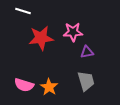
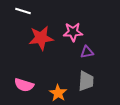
gray trapezoid: rotated 20 degrees clockwise
orange star: moved 9 px right, 6 px down
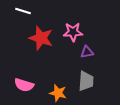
red star: rotated 25 degrees clockwise
orange star: rotated 18 degrees counterclockwise
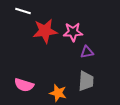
red star: moved 4 px right, 7 px up; rotated 25 degrees counterclockwise
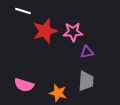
red star: rotated 10 degrees counterclockwise
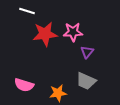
white line: moved 4 px right
red star: moved 3 px down; rotated 10 degrees clockwise
purple triangle: rotated 40 degrees counterclockwise
gray trapezoid: rotated 110 degrees clockwise
orange star: rotated 24 degrees counterclockwise
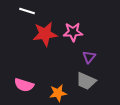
purple triangle: moved 2 px right, 5 px down
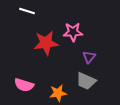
red star: moved 1 px right, 9 px down
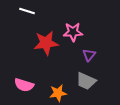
purple triangle: moved 2 px up
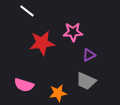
white line: rotated 21 degrees clockwise
red star: moved 4 px left
purple triangle: rotated 24 degrees clockwise
